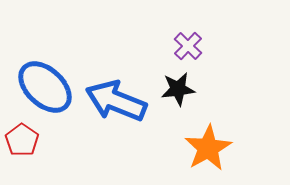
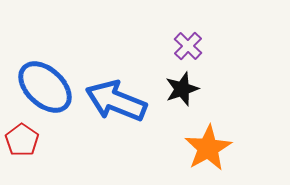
black star: moved 4 px right; rotated 12 degrees counterclockwise
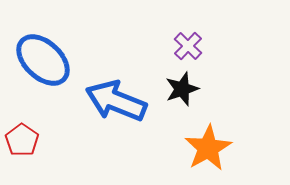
blue ellipse: moved 2 px left, 27 px up
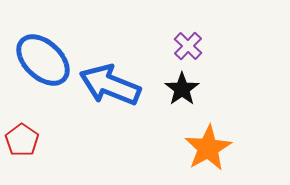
black star: rotated 16 degrees counterclockwise
blue arrow: moved 6 px left, 16 px up
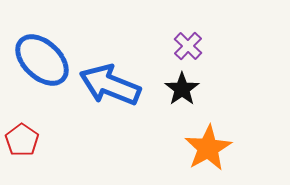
blue ellipse: moved 1 px left
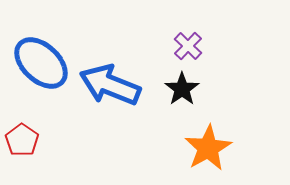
blue ellipse: moved 1 px left, 3 px down
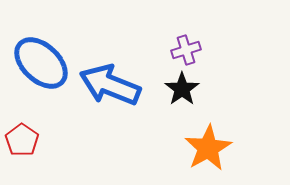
purple cross: moved 2 px left, 4 px down; rotated 28 degrees clockwise
